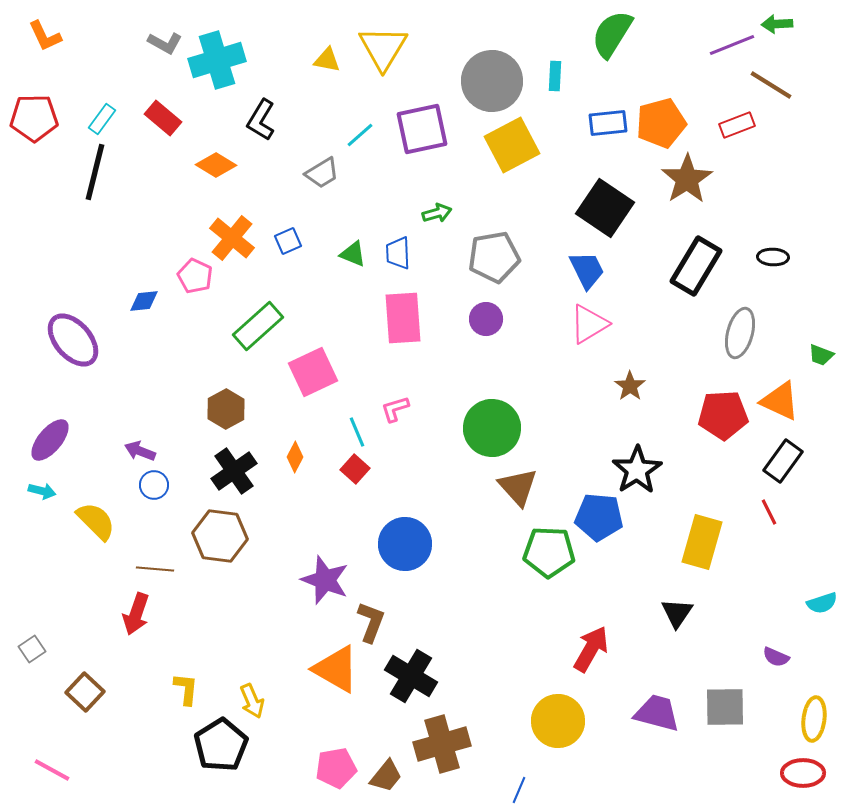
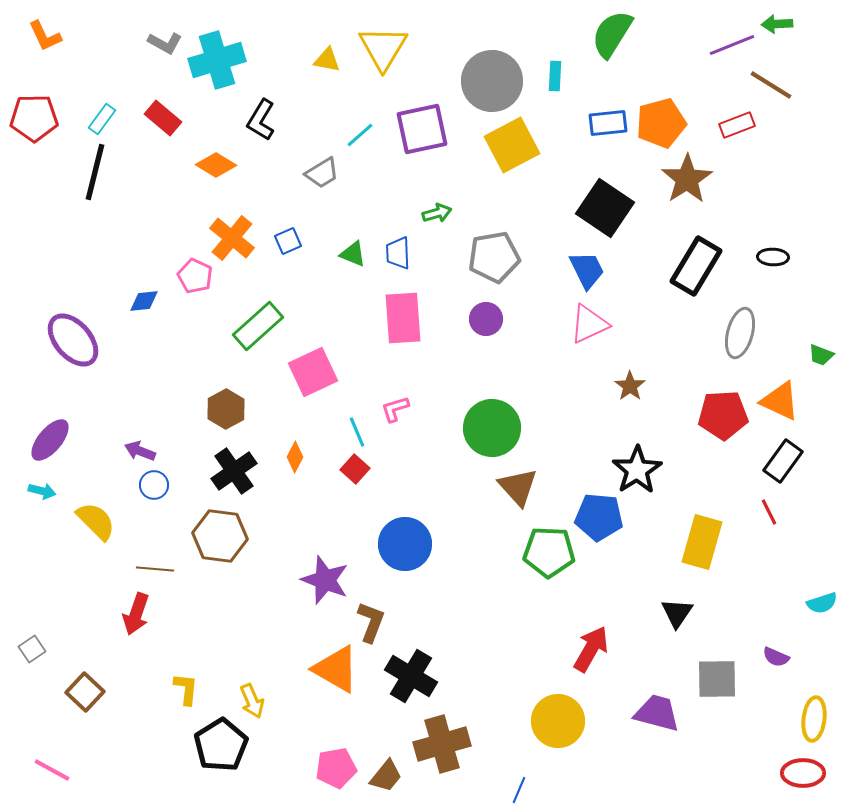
pink triangle at (589, 324): rotated 6 degrees clockwise
gray square at (725, 707): moved 8 px left, 28 px up
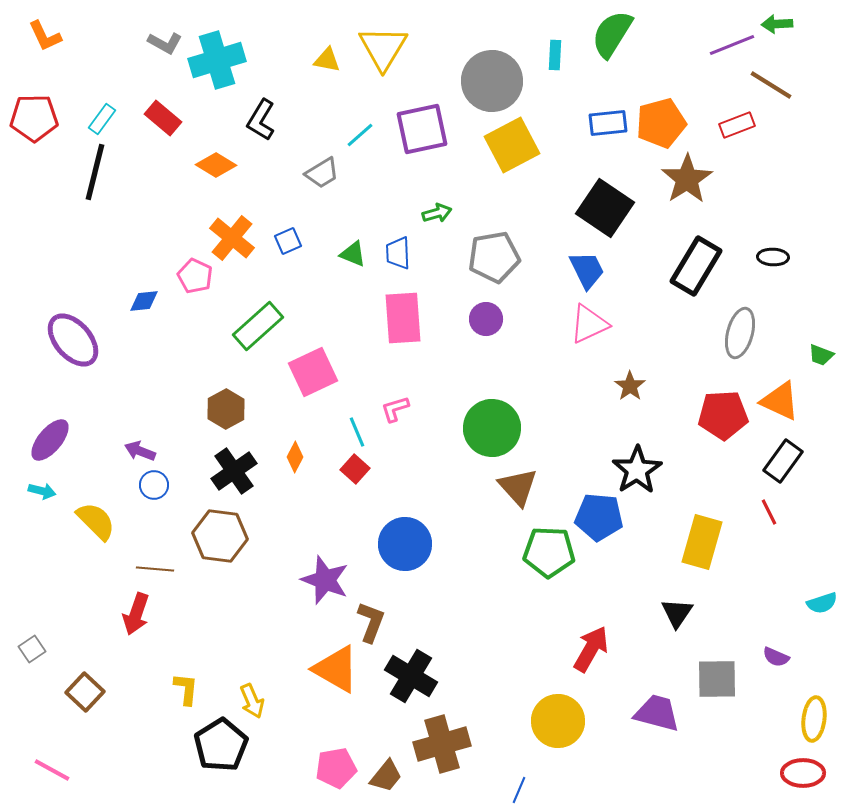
cyan rectangle at (555, 76): moved 21 px up
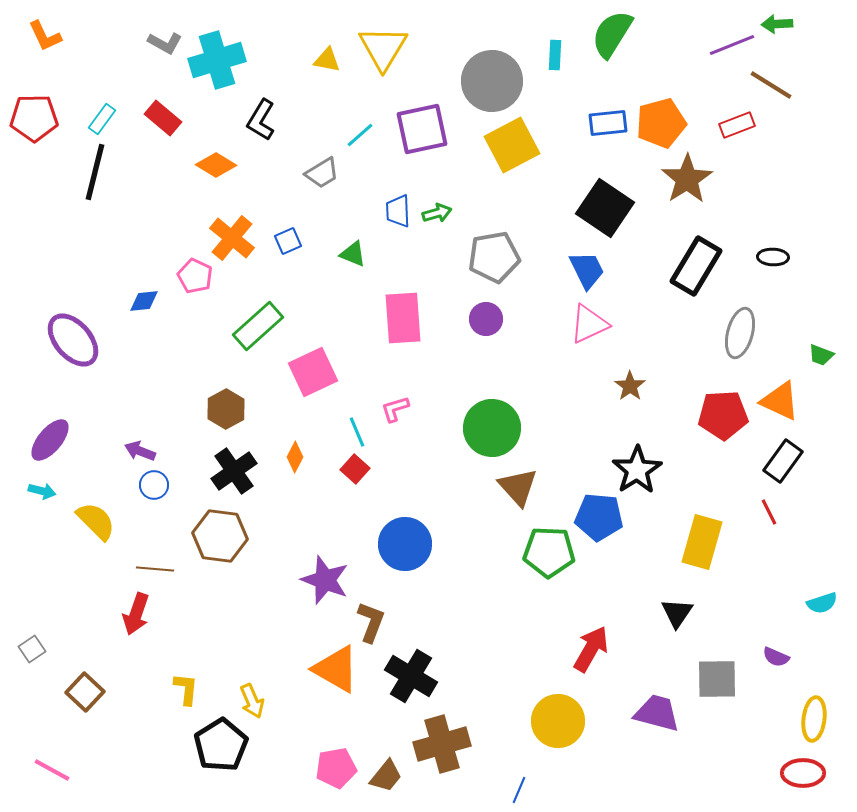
blue trapezoid at (398, 253): moved 42 px up
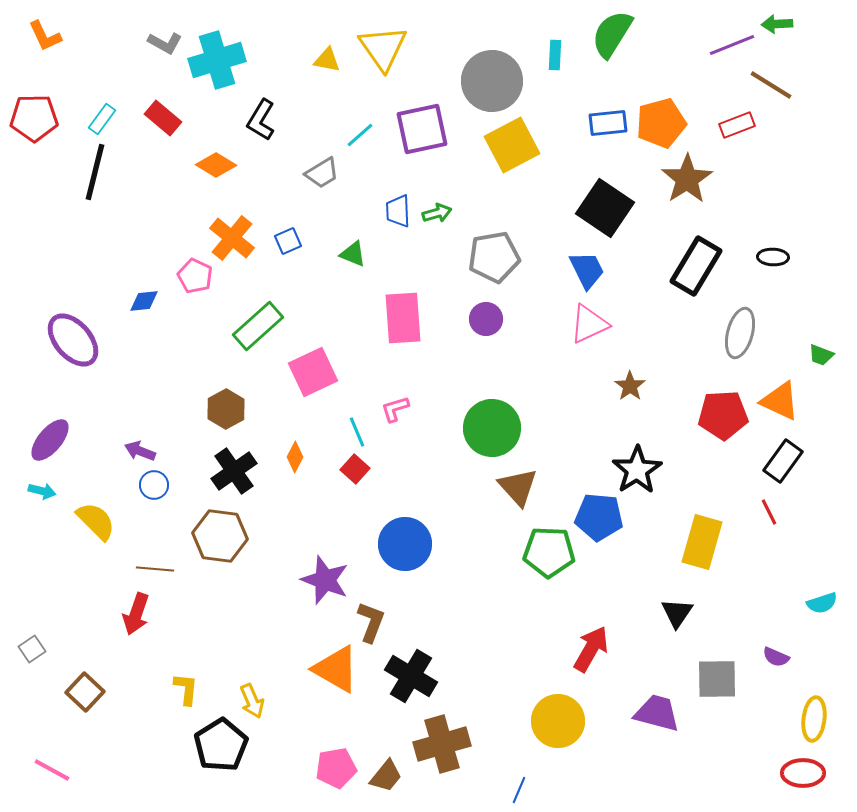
yellow triangle at (383, 48): rotated 6 degrees counterclockwise
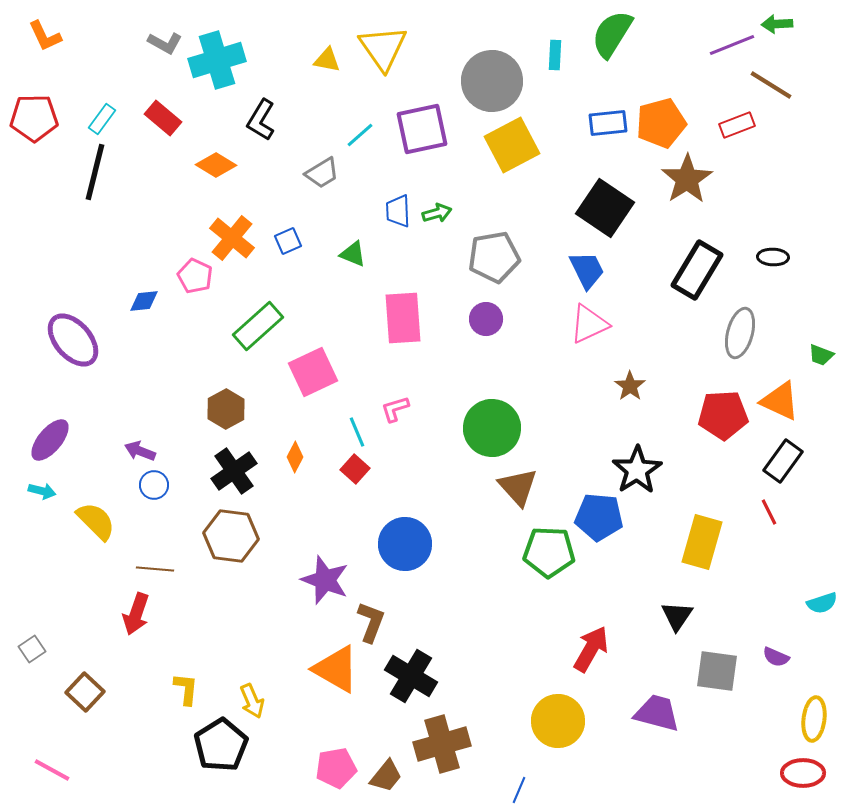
black rectangle at (696, 266): moved 1 px right, 4 px down
brown hexagon at (220, 536): moved 11 px right
black triangle at (677, 613): moved 3 px down
gray square at (717, 679): moved 8 px up; rotated 9 degrees clockwise
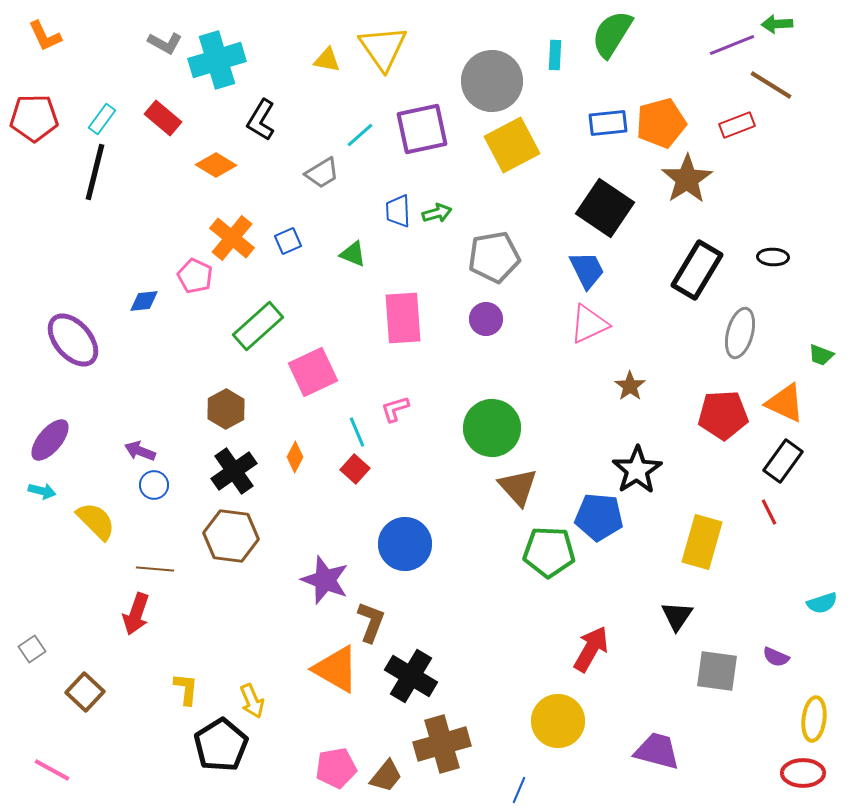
orange triangle at (780, 401): moved 5 px right, 2 px down
purple trapezoid at (657, 713): moved 38 px down
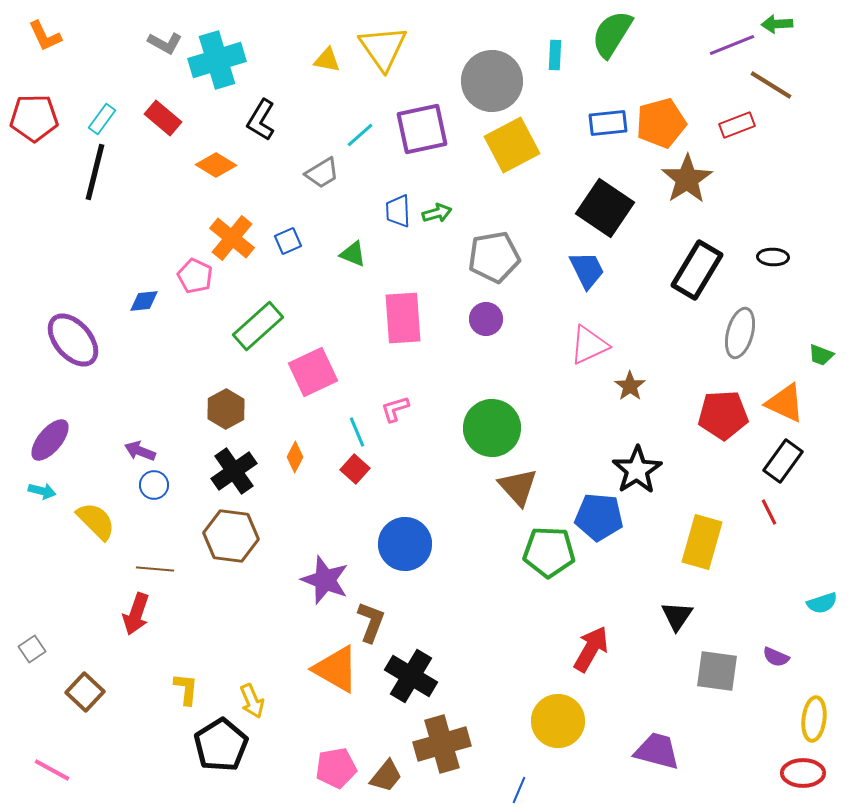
pink triangle at (589, 324): moved 21 px down
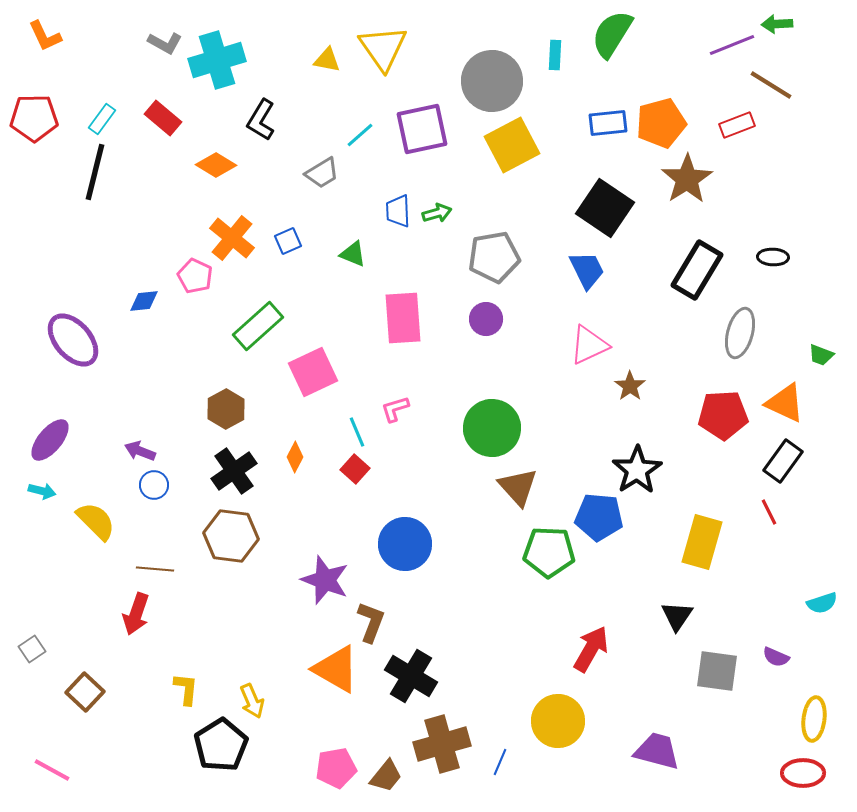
blue line at (519, 790): moved 19 px left, 28 px up
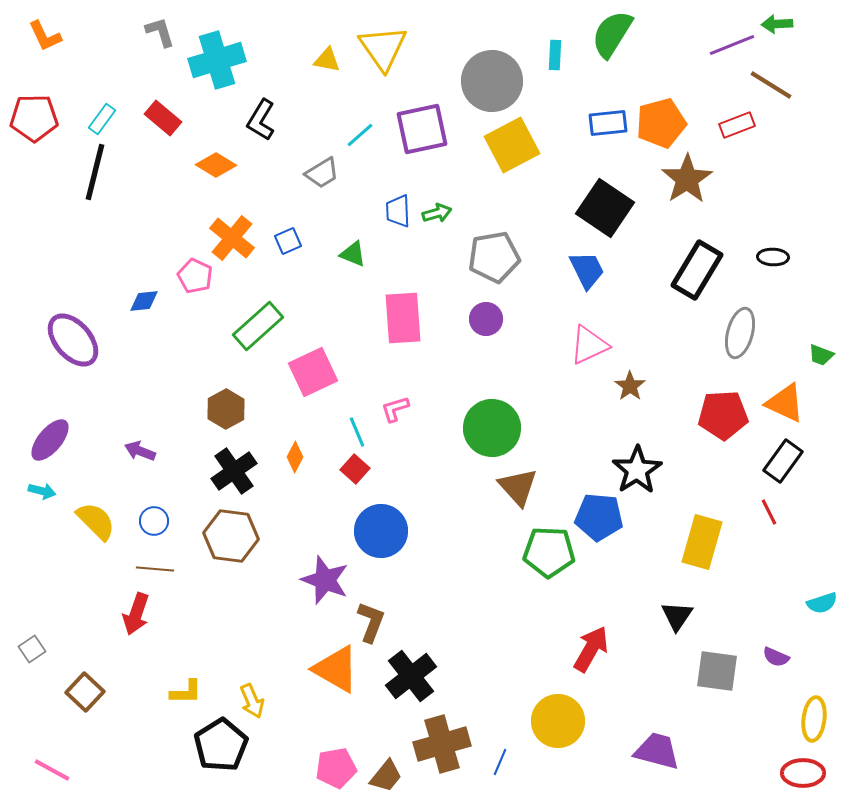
gray L-shape at (165, 43): moved 5 px left, 11 px up; rotated 136 degrees counterclockwise
blue circle at (154, 485): moved 36 px down
blue circle at (405, 544): moved 24 px left, 13 px up
black cross at (411, 676): rotated 21 degrees clockwise
yellow L-shape at (186, 689): moved 3 px down; rotated 84 degrees clockwise
